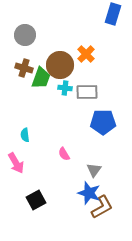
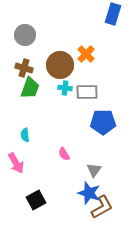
green trapezoid: moved 11 px left, 10 px down
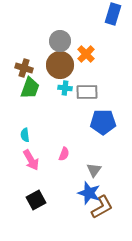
gray circle: moved 35 px right, 6 px down
pink semicircle: rotated 128 degrees counterclockwise
pink arrow: moved 15 px right, 3 px up
